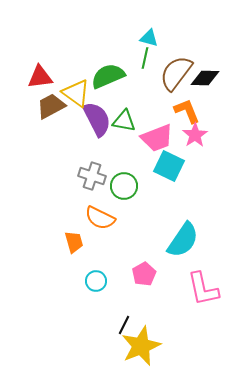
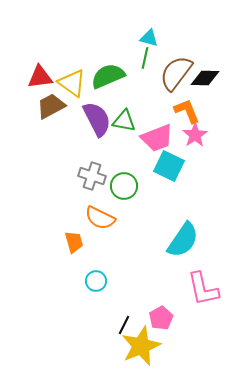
yellow triangle: moved 4 px left, 10 px up
pink pentagon: moved 17 px right, 44 px down
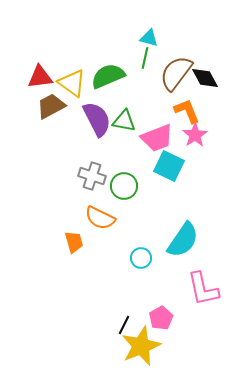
black diamond: rotated 60 degrees clockwise
cyan circle: moved 45 px right, 23 px up
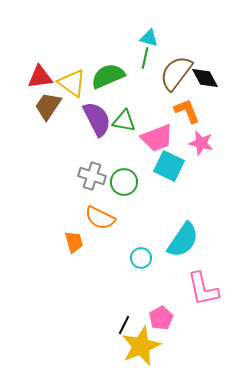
brown trapezoid: moved 3 px left; rotated 28 degrees counterclockwise
pink star: moved 6 px right, 8 px down; rotated 25 degrees counterclockwise
green circle: moved 4 px up
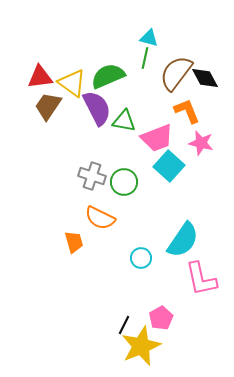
purple semicircle: moved 11 px up
cyan square: rotated 16 degrees clockwise
pink L-shape: moved 2 px left, 10 px up
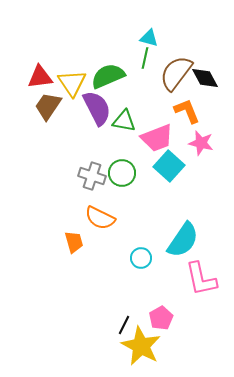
yellow triangle: rotated 20 degrees clockwise
green circle: moved 2 px left, 9 px up
yellow star: rotated 21 degrees counterclockwise
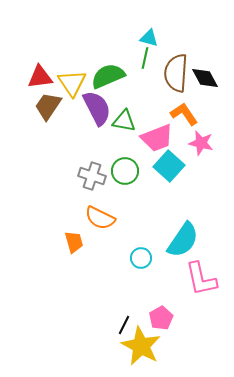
brown semicircle: rotated 33 degrees counterclockwise
orange L-shape: moved 3 px left, 3 px down; rotated 12 degrees counterclockwise
green circle: moved 3 px right, 2 px up
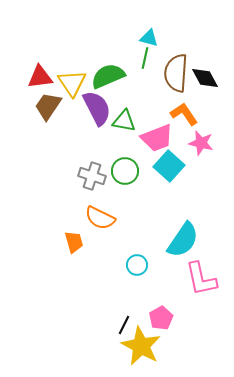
cyan circle: moved 4 px left, 7 px down
